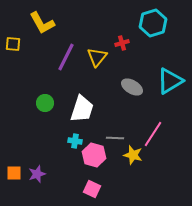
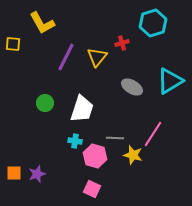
pink hexagon: moved 1 px right, 1 px down
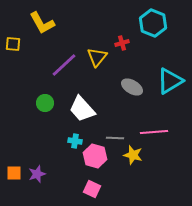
cyan hexagon: rotated 20 degrees counterclockwise
purple line: moved 2 px left, 8 px down; rotated 20 degrees clockwise
white trapezoid: rotated 120 degrees clockwise
pink line: moved 1 px right, 2 px up; rotated 52 degrees clockwise
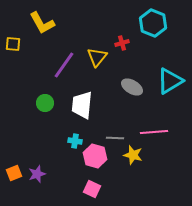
purple line: rotated 12 degrees counterclockwise
white trapezoid: moved 4 px up; rotated 48 degrees clockwise
orange square: rotated 21 degrees counterclockwise
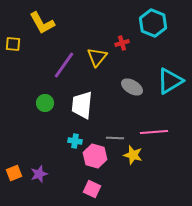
purple star: moved 2 px right
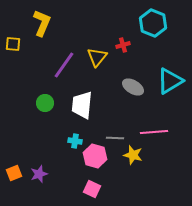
yellow L-shape: rotated 128 degrees counterclockwise
red cross: moved 1 px right, 2 px down
gray ellipse: moved 1 px right
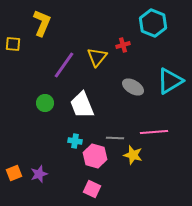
white trapezoid: rotated 28 degrees counterclockwise
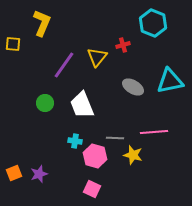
cyan triangle: rotated 20 degrees clockwise
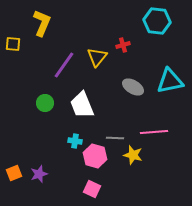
cyan hexagon: moved 4 px right, 2 px up; rotated 16 degrees counterclockwise
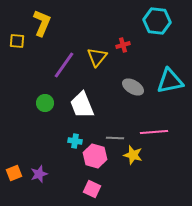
yellow square: moved 4 px right, 3 px up
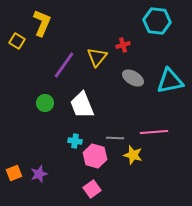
yellow square: rotated 28 degrees clockwise
gray ellipse: moved 9 px up
pink square: rotated 30 degrees clockwise
